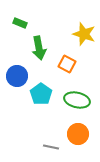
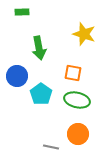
green rectangle: moved 2 px right, 11 px up; rotated 24 degrees counterclockwise
orange square: moved 6 px right, 9 px down; rotated 18 degrees counterclockwise
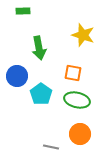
green rectangle: moved 1 px right, 1 px up
yellow star: moved 1 px left, 1 px down
orange circle: moved 2 px right
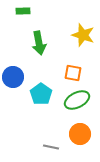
green arrow: moved 5 px up
blue circle: moved 4 px left, 1 px down
green ellipse: rotated 40 degrees counterclockwise
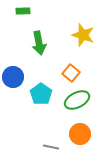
orange square: moved 2 px left; rotated 30 degrees clockwise
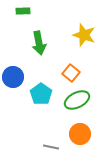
yellow star: moved 1 px right
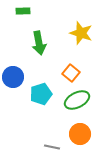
yellow star: moved 3 px left, 2 px up
cyan pentagon: rotated 20 degrees clockwise
gray line: moved 1 px right
